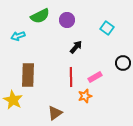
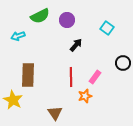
black arrow: moved 2 px up
pink rectangle: rotated 24 degrees counterclockwise
brown triangle: rotated 28 degrees counterclockwise
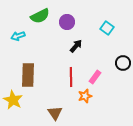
purple circle: moved 2 px down
black arrow: moved 1 px down
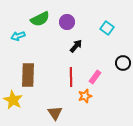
green semicircle: moved 3 px down
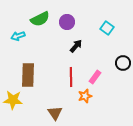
yellow star: rotated 24 degrees counterclockwise
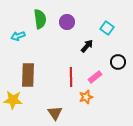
green semicircle: rotated 72 degrees counterclockwise
black arrow: moved 11 px right
black circle: moved 5 px left, 1 px up
pink rectangle: rotated 16 degrees clockwise
orange star: moved 1 px right, 1 px down
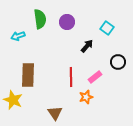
yellow star: rotated 18 degrees clockwise
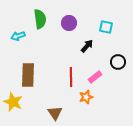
purple circle: moved 2 px right, 1 px down
cyan square: moved 1 px left, 1 px up; rotated 24 degrees counterclockwise
yellow star: moved 2 px down
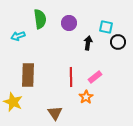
black arrow: moved 1 px right, 3 px up; rotated 32 degrees counterclockwise
black circle: moved 20 px up
orange star: rotated 16 degrees counterclockwise
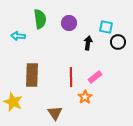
cyan arrow: rotated 24 degrees clockwise
brown rectangle: moved 4 px right
orange star: moved 1 px left
